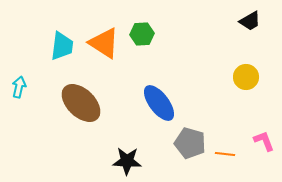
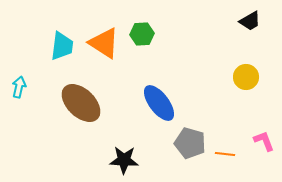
black star: moved 3 px left, 1 px up
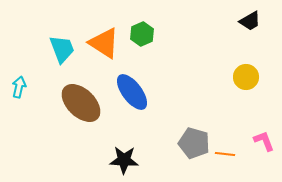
green hexagon: rotated 20 degrees counterclockwise
cyan trapezoid: moved 3 px down; rotated 28 degrees counterclockwise
blue ellipse: moved 27 px left, 11 px up
gray pentagon: moved 4 px right
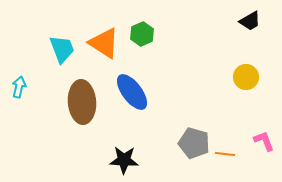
brown ellipse: moved 1 px right, 1 px up; rotated 42 degrees clockwise
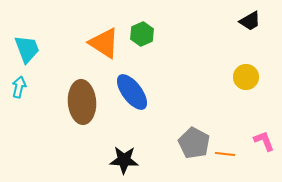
cyan trapezoid: moved 35 px left
gray pentagon: rotated 12 degrees clockwise
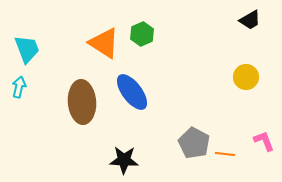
black trapezoid: moved 1 px up
